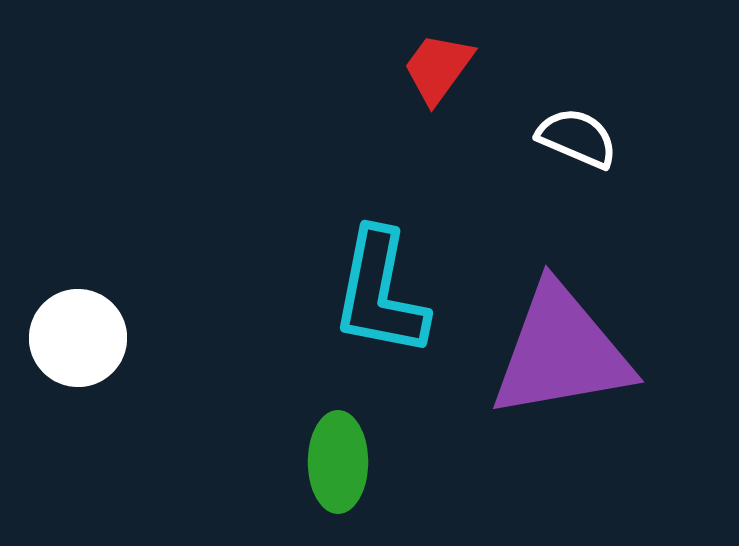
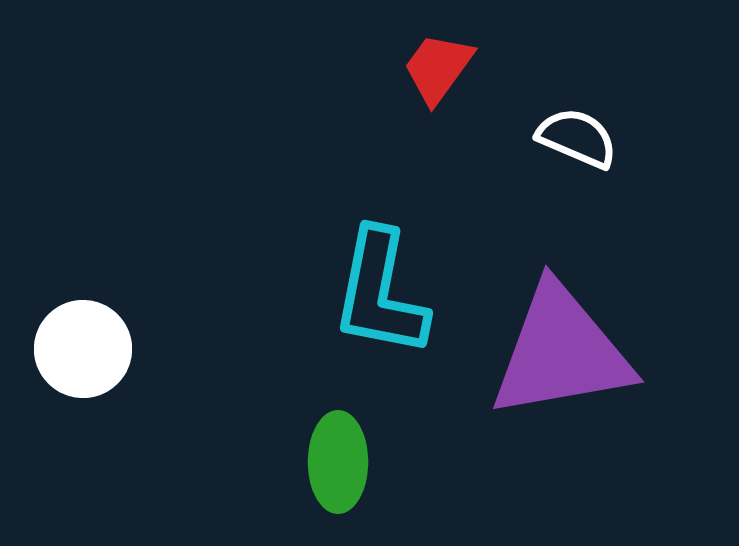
white circle: moved 5 px right, 11 px down
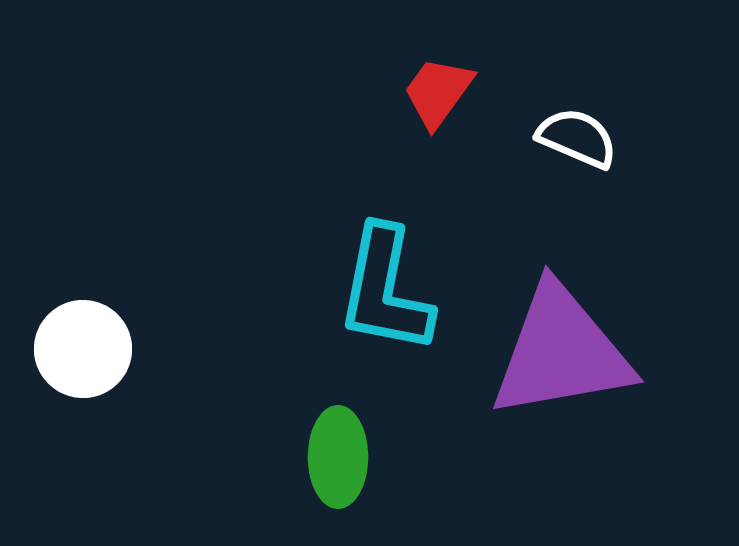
red trapezoid: moved 24 px down
cyan L-shape: moved 5 px right, 3 px up
green ellipse: moved 5 px up
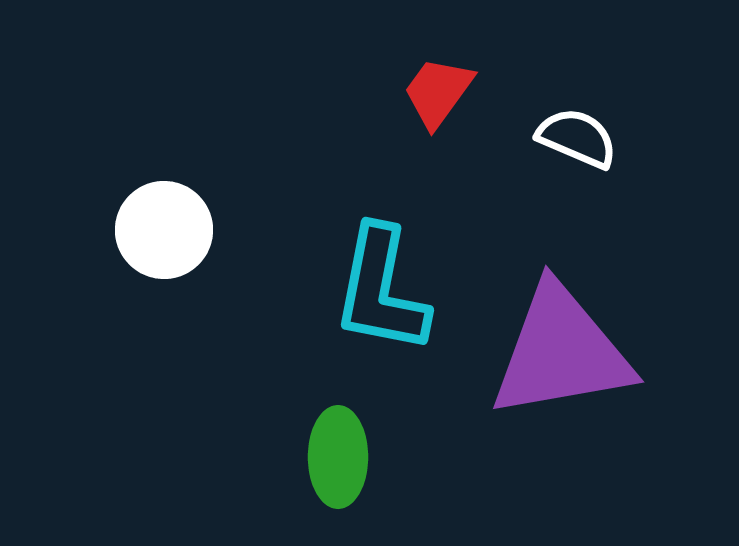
cyan L-shape: moved 4 px left
white circle: moved 81 px right, 119 px up
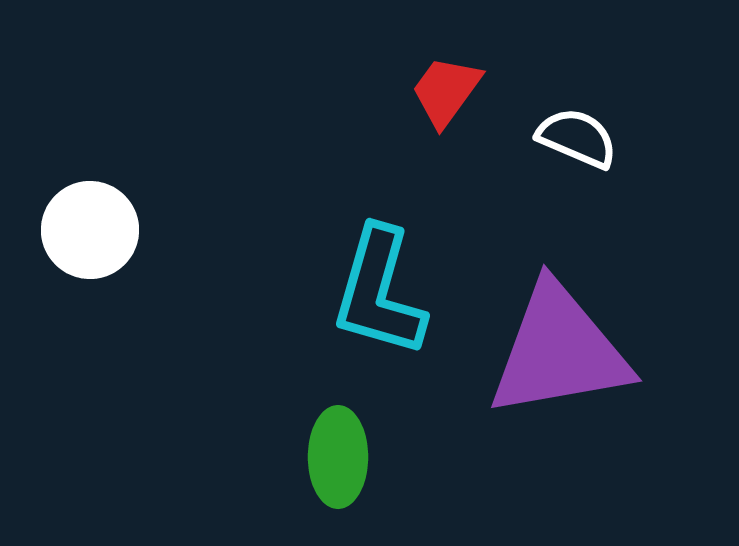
red trapezoid: moved 8 px right, 1 px up
white circle: moved 74 px left
cyan L-shape: moved 2 px left, 2 px down; rotated 5 degrees clockwise
purple triangle: moved 2 px left, 1 px up
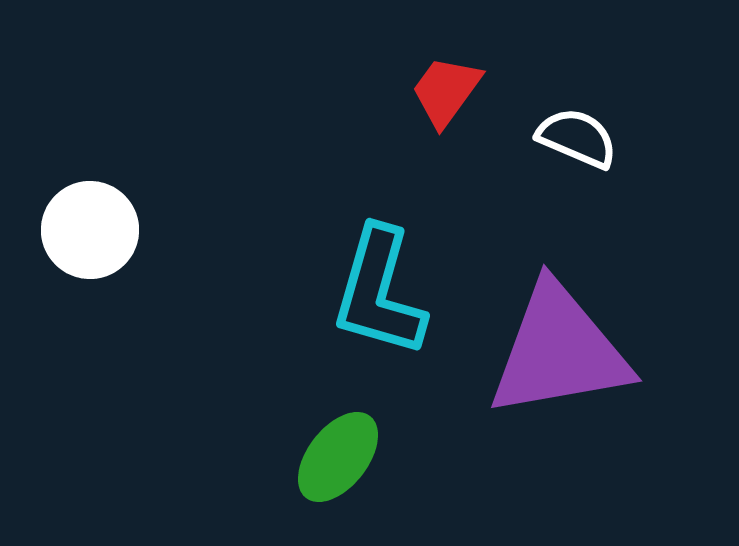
green ellipse: rotated 38 degrees clockwise
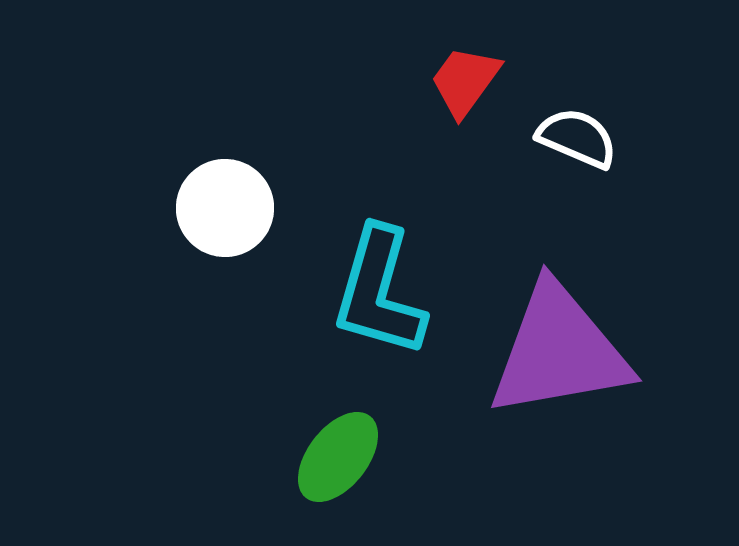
red trapezoid: moved 19 px right, 10 px up
white circle: moved 135 px right, 22 px up
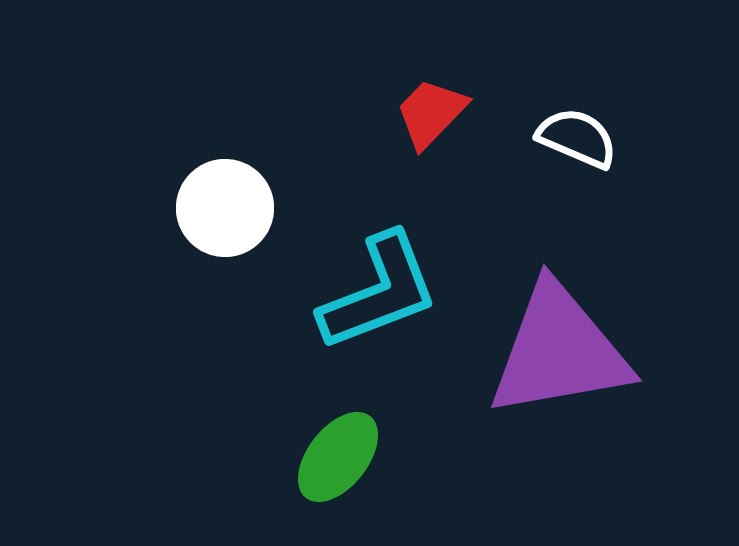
red trapezoid: moved 34 px left, 32 px down; rotated 8 degrees clockwise
cyan L-shape: rotated 127 degrees counterclockwise
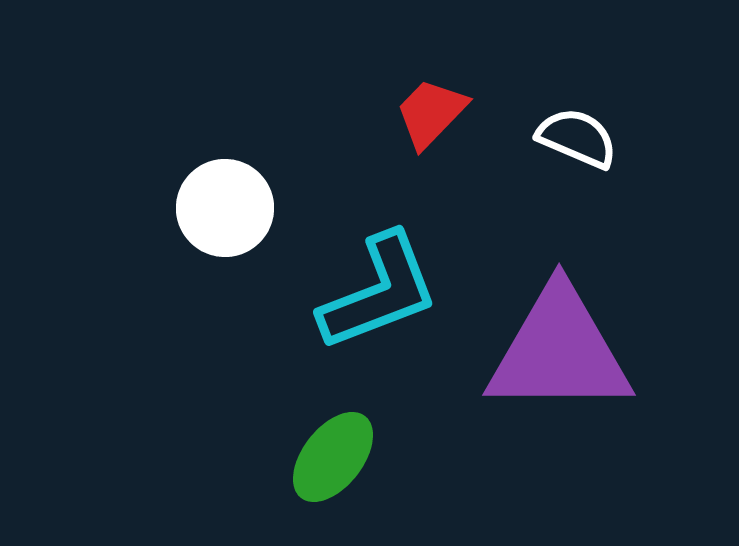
purple triangle: rotated 10 degrees clockwise
green ellipse: moved 5 px left
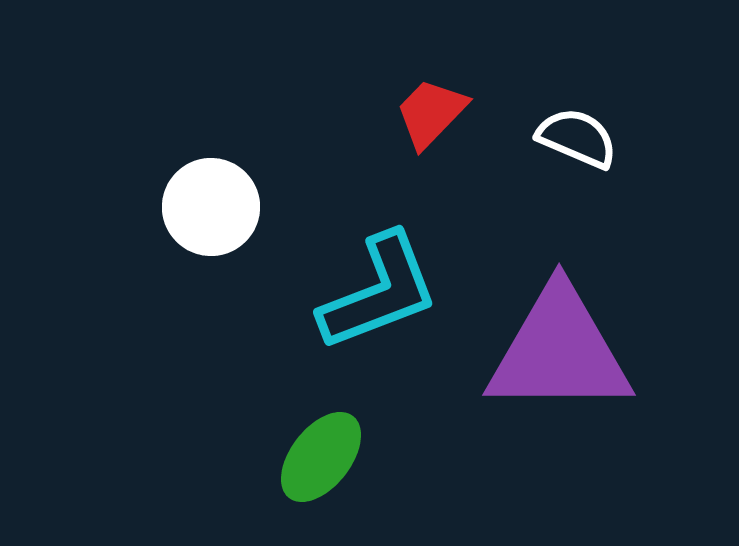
white circle: moved 14 px left, 1 px up
green ellipse: moved 12 px left
